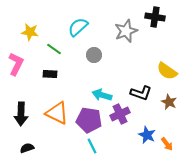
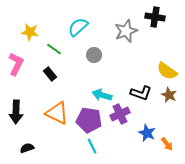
black rectangle: rotated 48 degrees clockwise
brown star: moved 7 px up
black arrow: moved 5 px left, 2 px up
blue star: moved 2 px up
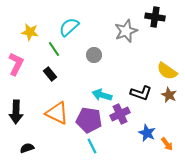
cyan semicircle: moved 9 px left
green line: rotated 21 degrees clockwise
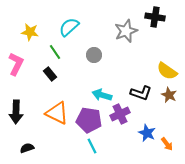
green line: moved 1 px right, 3 px down
